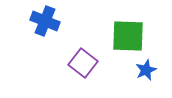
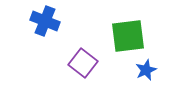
green square: rotated 9 degrees counterclockwise
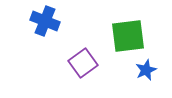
purple square: rotated 16 degrees clockwise
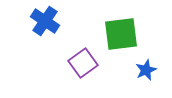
blue cross: rotated 12 degrees clockwise
green square: moved 7 px left, 2 px up
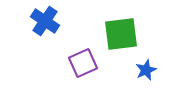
purple square: rotated 12 degrees clockwise
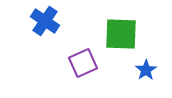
green square: rotated 9 degrees clockwise
blue star: rotated 10 degrees counterclockwise
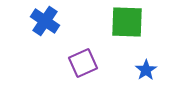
green square: moved 6 px right, 12 px up
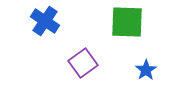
purple square: rotated 12 degrees counterclockwise
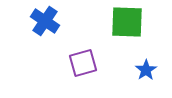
purple square: rotated 20 degrees clockwise
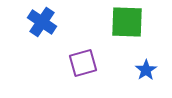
blue cross: moved 3 px left, 1 px down
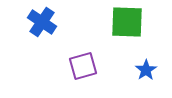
purple square: moved 3 px down
